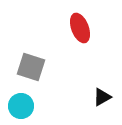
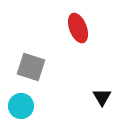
red ellipse: moved 2 px left
black triangle: rotated 30 degrees counterclockwise
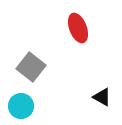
gray square: rotated 20 degrees clockwise
black triangle: rotated 30 degrees counterclockwise
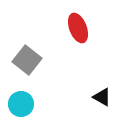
gray square: moved 4 px left, 7 px up
cyan circle: moved 2 px up
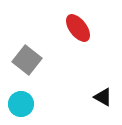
red ellipse: rotated 16 degrees counterclockwise
black triangle: moved 1 px right
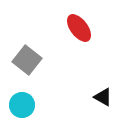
red ellipse: moved 1 px right
cyan circle: moved 1 px right, 1 px down
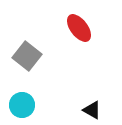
gray square: moved 4 px up
black triangle: moved 11 px left, 13 px down
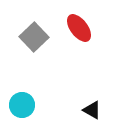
gray square: moved 7 px right, 19 px up; rotated 8 degrees clockwise
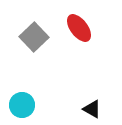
black triangle: moved 1 px up
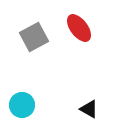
gray square: rotated 16 degrees clockwise
black triangle: moved 3 px left
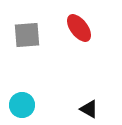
gray square: moved 7 px left, 2 px up; rotated 24 degrees clockwise
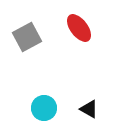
gray square: moved 2 px down; rotated 24 degrees counterclockwise
cyan circle: moved 22 px right, 3 px down
